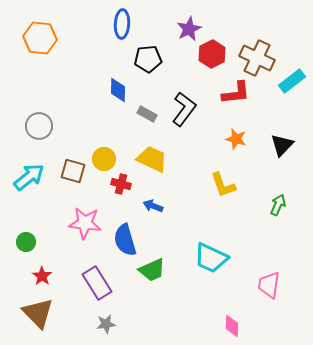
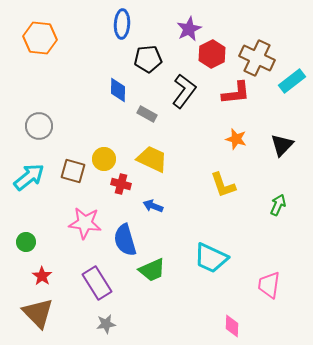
black L-shape: moved 18 px up
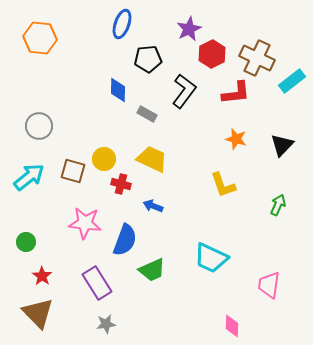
blue ellipse: rotated 16 degrees clockwise
blue semicircle: rotated 144 degrees counterclockwise
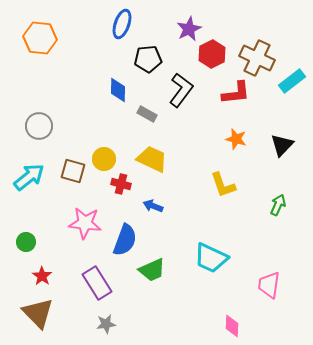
black L-shape: moved 3 px left, 1 px up
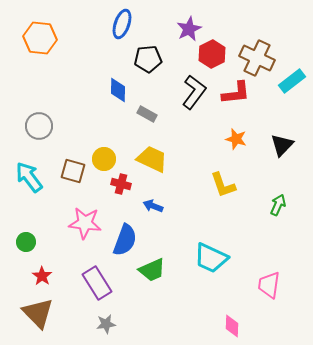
black L-shape: moved 13 px right, 2 px down
cyan arrow: rotated 88 degrees counterclockwise
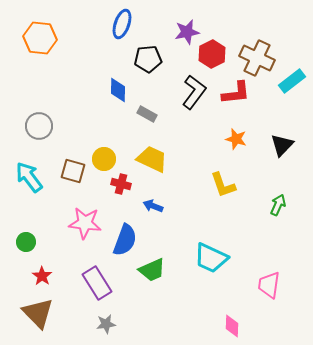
purple star: moved 2 px left, 3 px down; rotated 15 degrees clockwise
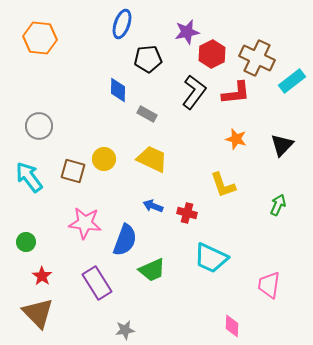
red cross: moved 66 px right, 29 px down
gray star: moved 19 px right, 6 px down
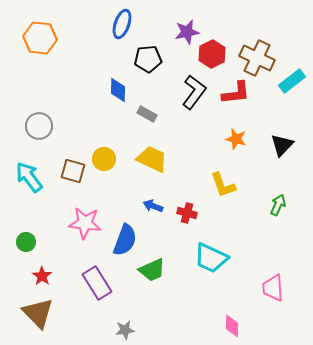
pink trapezoid: moved 4 px right, 3 px down; rotated 12 degrees counterclockwise
